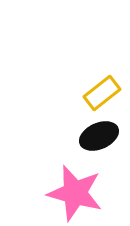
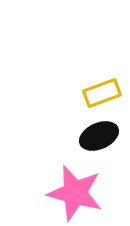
yellow rectangle: rotated 18 degrees clockwise
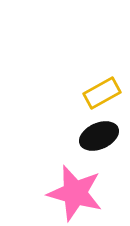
yellow rectangle: rotated 9 degrees counterclockwise
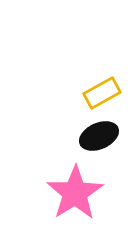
pink star: rotated 24 degrees clockwise
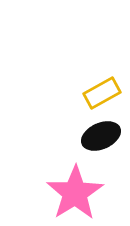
black ellipse: moved 2 px right
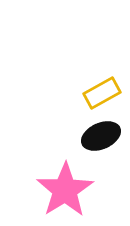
pink star: moved 10 px left, 3 px up
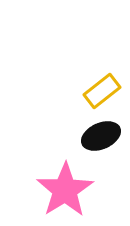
yellow rectangle: moved 2 px up; rotated 9 degrees counterclockwise
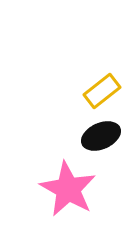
pink star: moved 3 px right, 1 px up; rotated 10 degrees counterclockwise
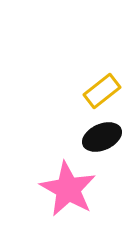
black ellipse: moved 1 px right, 1 px down
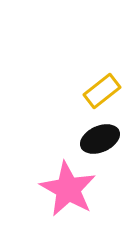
black ellipse: moved 2 px left, 2 px down
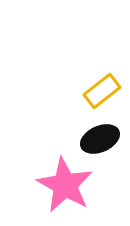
pink star: moved 3 px left, 4 px up
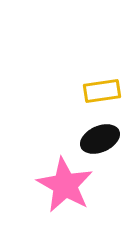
yellow rectangle: rotated 30 degrees clockwise
